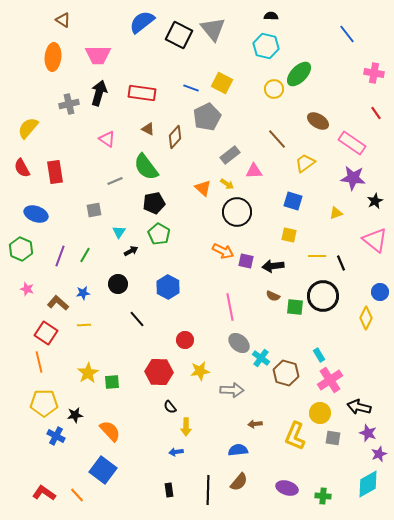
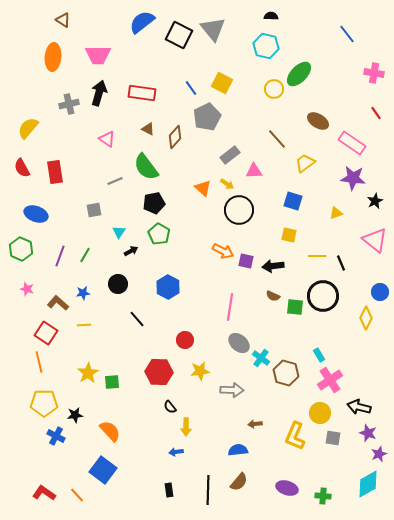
blue line at (191, 88): rotated 35 degrees clockwise
black circle at (237, 212): moved 2 px right, 2 px up
pink line at (230, 307): rotated 20 degrees clockwise
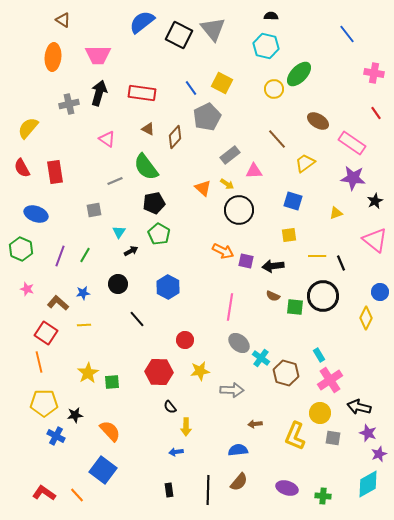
yellow square at (289, 235): rotated 21 degrees counterclockwise
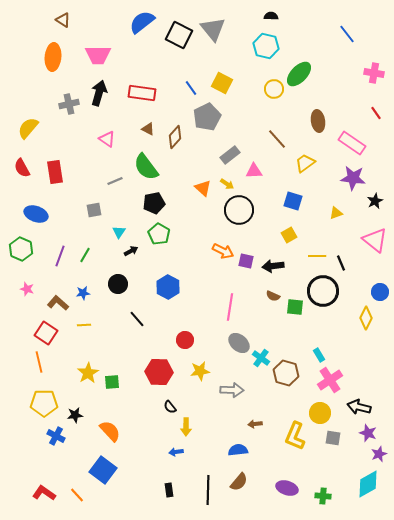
brown ellipse at (318, 121): rotated 50 degrees clockwise
yellow square at (289, 235): rotated 21 degrees counterclockwise
black circle at (323, 296): moved 5 px up
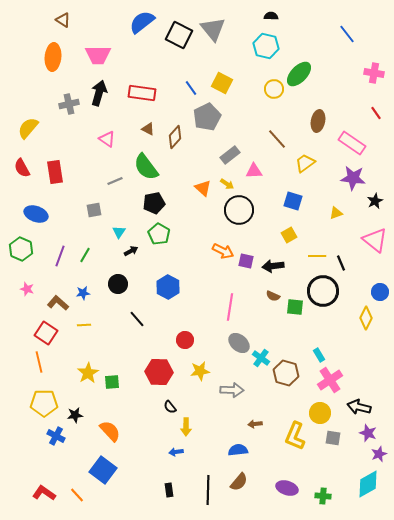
brown ellipse at (318, 121): rotated 20 degrees clockwise
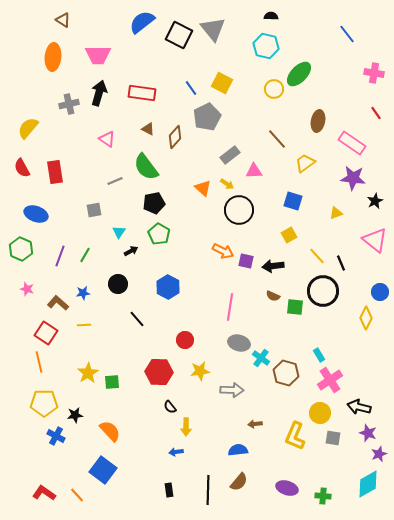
yellow line at (317, 256): rotated 48 degrees clockwise
gray ellipse at (239, 343): rotated 25 degrees counterclockwise
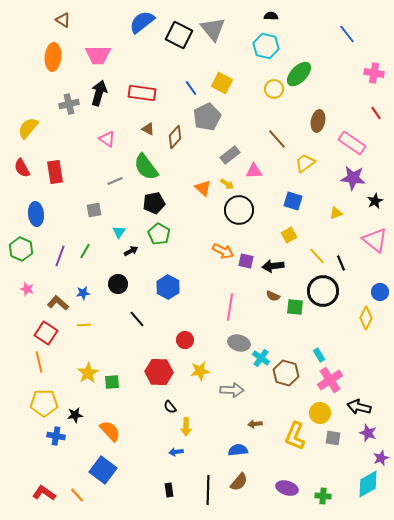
blue ellipse at (36, 214): rotated 65 degrees clockwise
green line at (85, 255): moved 4 px up
blue cross at (56, 436): rotated 18 degrees counterclockwise
purple star at (379, 454): moved 2 px right, 4 px down
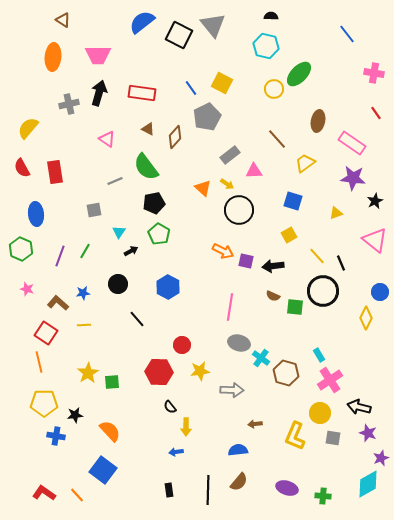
gray triangle at (213, 29): moved 4 px up
red circle at (185, 340): moved 3 px left, 5 px down
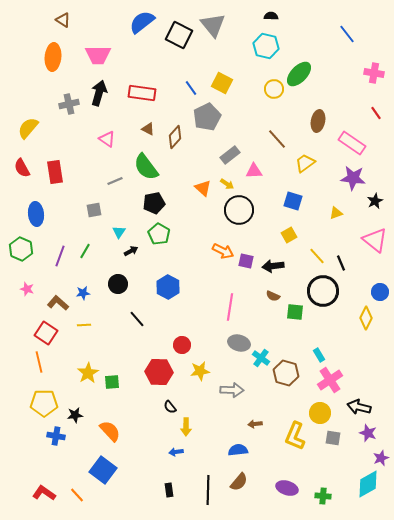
green square at (295, 307): moved 5 px down
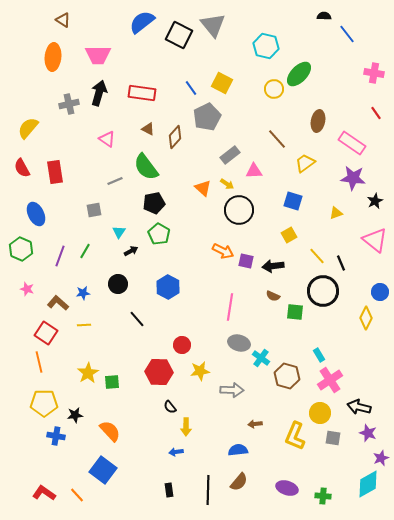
black semicircle at (271, 16): moved 53 px right
blue ellipse at (36, 214): rotated 20 degrees counterclockwise
brown hexagon at (286, 373): moved 1 px right, 3 px down
